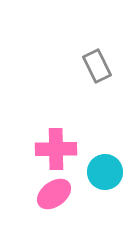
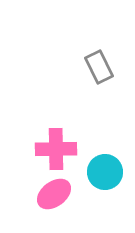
gray rectangle: moved 2 px right, 1 px down
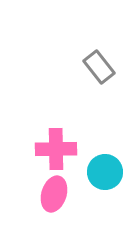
gray rectangle: rotated 12 degrees counterclockwise
pink ellipse: rotated 36 degrees counterclockwise
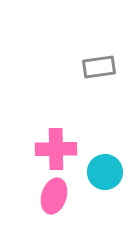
gray rectangle: rotated 60 degrees counterclockwise
pink ellipse: moved 2 px down
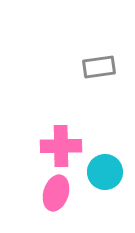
pink cross: moved 5 px right, 3 px up
pink ellipse: moved 2 px right, 3 px up
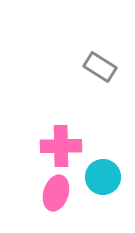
gray rectangle: moved 1 px right; rotated 40 degrees clockwise
cyan circle: moved 2 px left, 5 px down
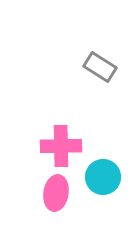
pink ellipse: rotated 8 degrees counterclockwise
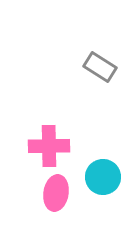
pink cross: moved 12 px left
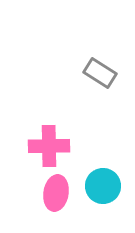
gray rectangle: moved 6 px down
cyan circle: moved 9 px down
